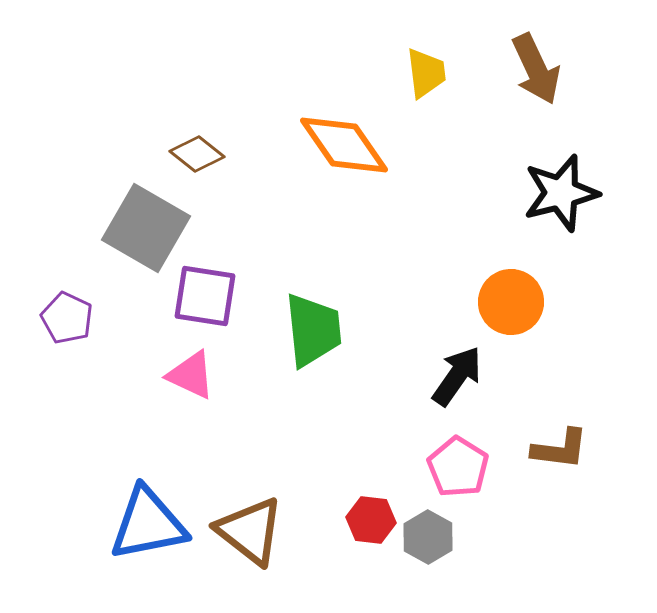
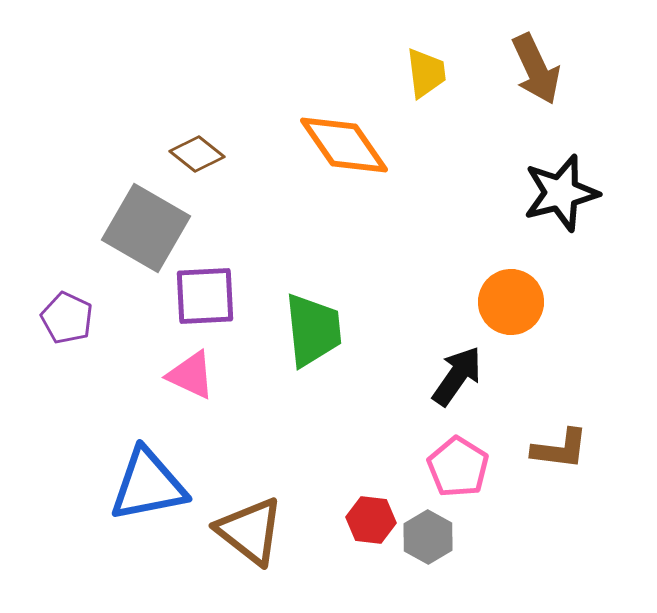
purple square: rotated 12 degrees counterclockwise
blue triangle: moved 39 px up
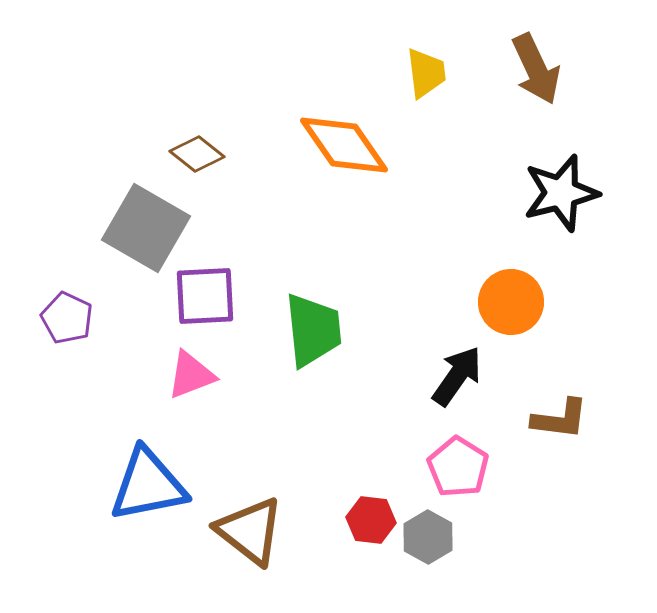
pink triangle: rotated 46 degrees counterclockwise
brown L-shape: moved 30 px up
